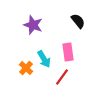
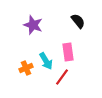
cyan arrow: moved 2 px right, 2 px down
orange cross: rotated 24 degrees clockwise
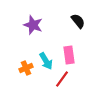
pink rectangle: moved 1 px right, 3 px down
red line: moved 2 px down
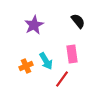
purple star: moved 1 px right; rotated 24 degrees clockwise
pink rectangle: moved 3 px right, 1 px up
orange cross: moved 2 px up
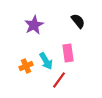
pink rectangle: moved 4 px left, 1 px up
red line: moved 3 px left, 1 px down
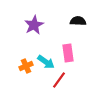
black semicircle: rotated 49 degrees counterclockwise
cyan arrow: moved 1 px down; rotated 24 degrees counterclockwise
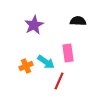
red line: moved 1 px down; rotated 12 degrees counterclockwise
